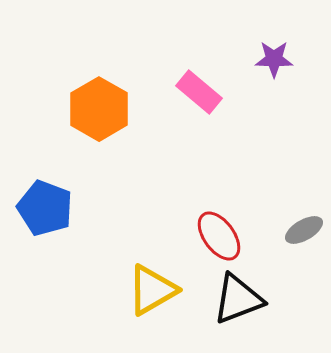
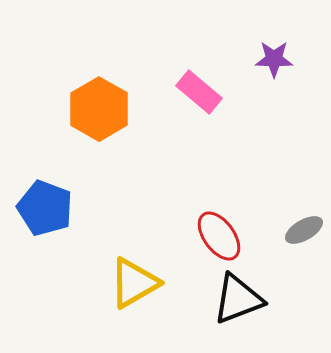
yellow triangle: moved 18 px left, 7 px up
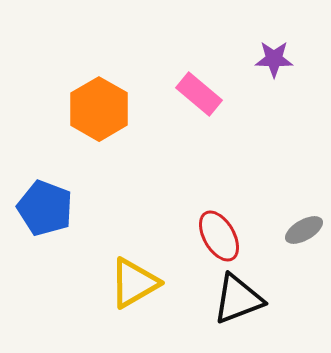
pink rectangle: moved 2 px down
red ellipse: rotated 6 degrees clockwise
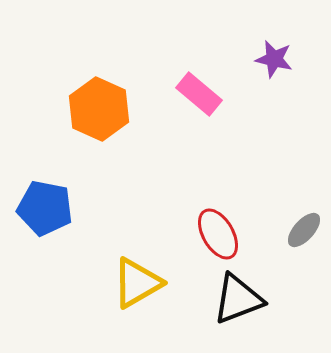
purple star: rotated 12 degrees clockwise
orange hexagon: rotated 6 degrees counterclockwise
blue pentagon: rotated 10 degrees counterclockwise
gray ellipse: rotated 18 degrees counterclockwise
red ellipse: moved 1 px left, 2 px up
yellow triangle: moved 3 px right
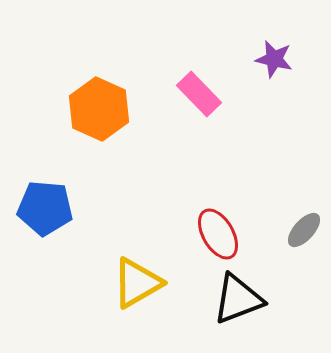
pink rectangle: rotated 6 degrees clockwise
blue pentagon: rotated 6 degrees counterclockwise
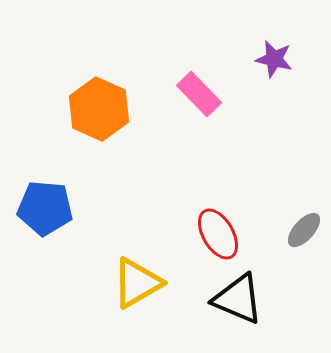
black triangle: rotated 44 degrees clockwise
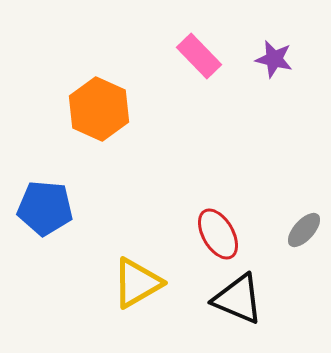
pink rectangle: moved 38 px up
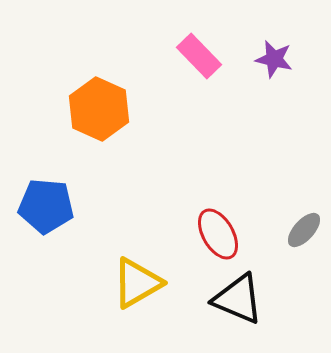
blue pentagon: moved 1 px right, 2 px up
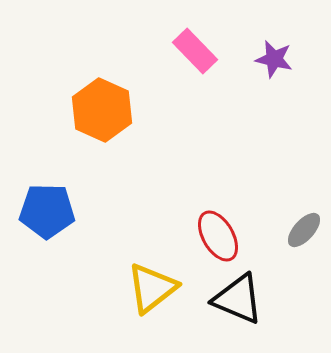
pink rectangle: moved 4 px left, 5 px up
orange hexagon: moved 3 px right, 1 px down
blue pentagon: moved 1 px right, 5 px down; rotated 4 degrees counterclockwise
red ellipse: moved 2 px down
yellow triangle: moved 15 px right, 5 px down; rotated 8 degrees counterclockwise
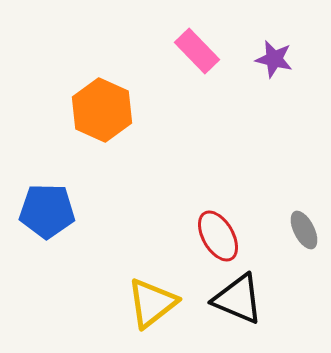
pink rectangle: moved 2 px right
gray ellipse: rotated 69 degrees counterclockwise
yellow triangle: moved 15 px down
